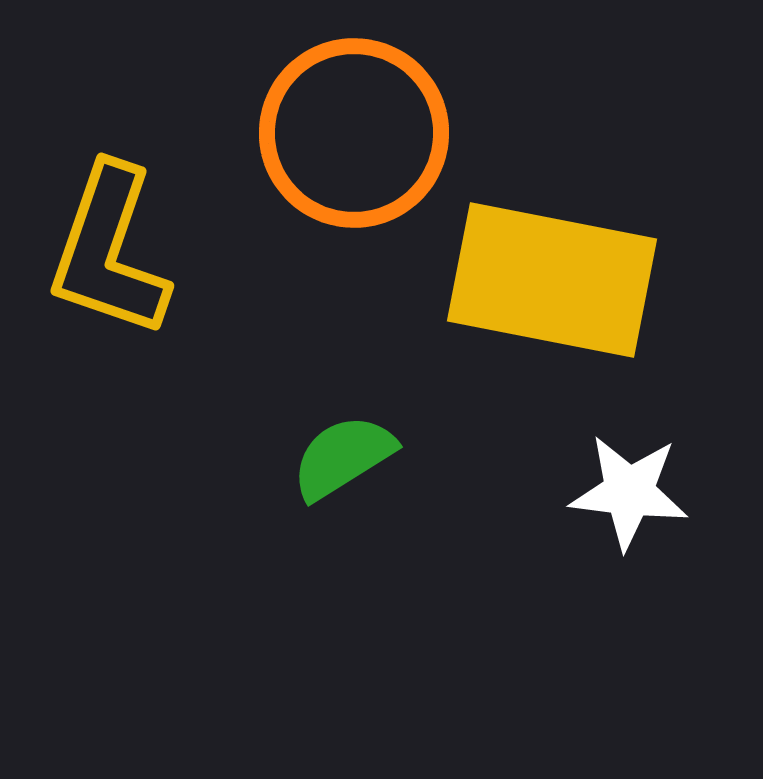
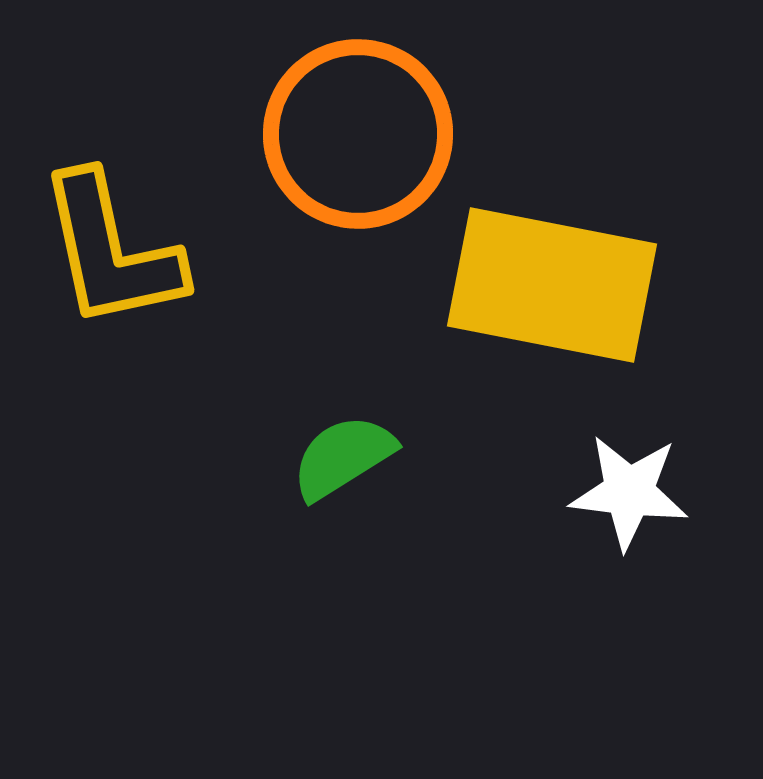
orange circle: moved 4 px right, 1 px down
yellow L-shape: moved 2 px right; rotated 31 degrees counterclockwise
yellow rectangle: moved 5 px down
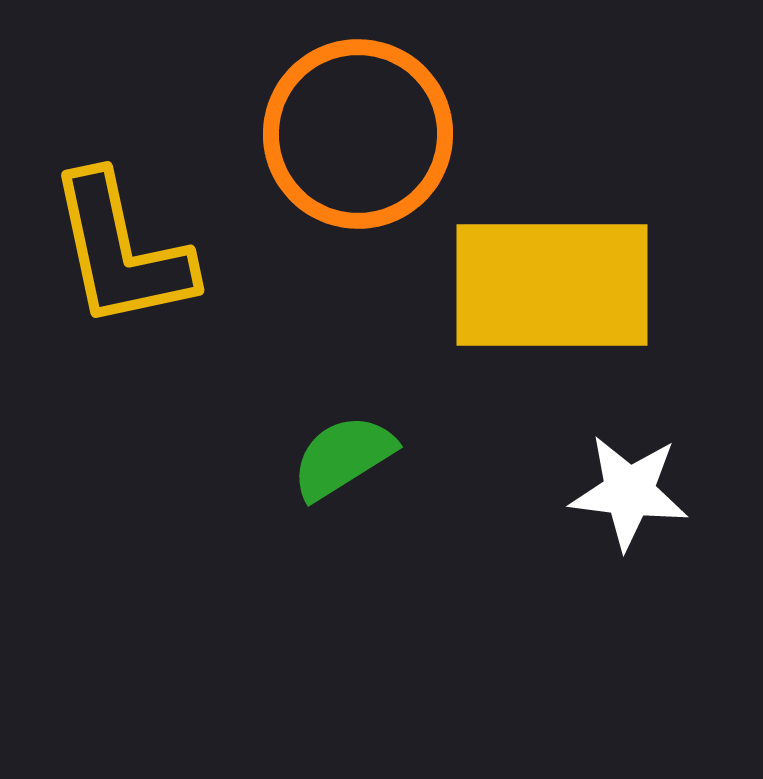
yellow L-shape: moved 10 px right
yellow rectangle: rotated 11 degrees counterclockwise
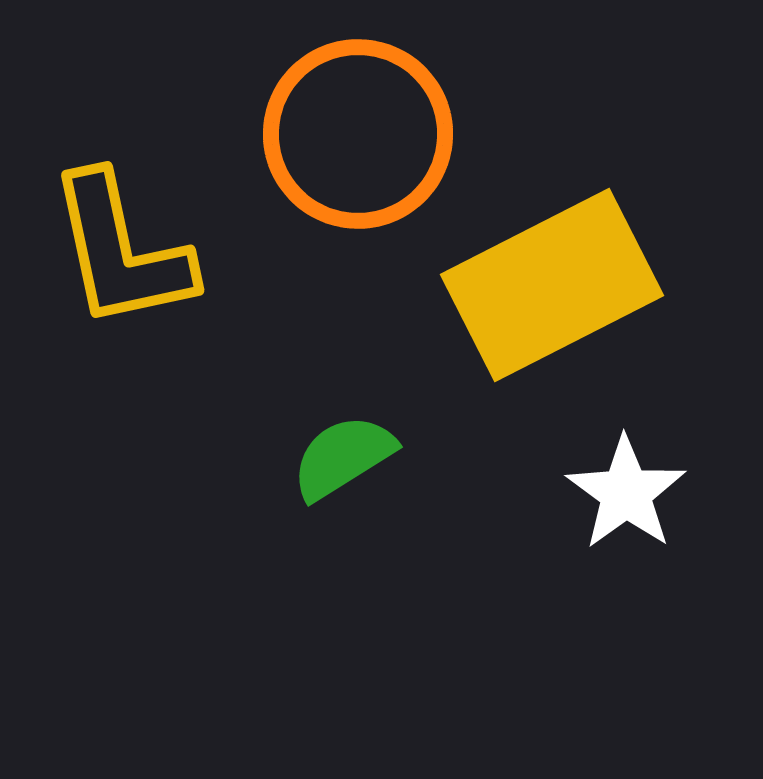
yellow rectangle: rotated 27 degrees counterclockwise
white star: moved 3 px left, 1 px down; rotated 29 degrees clockwise
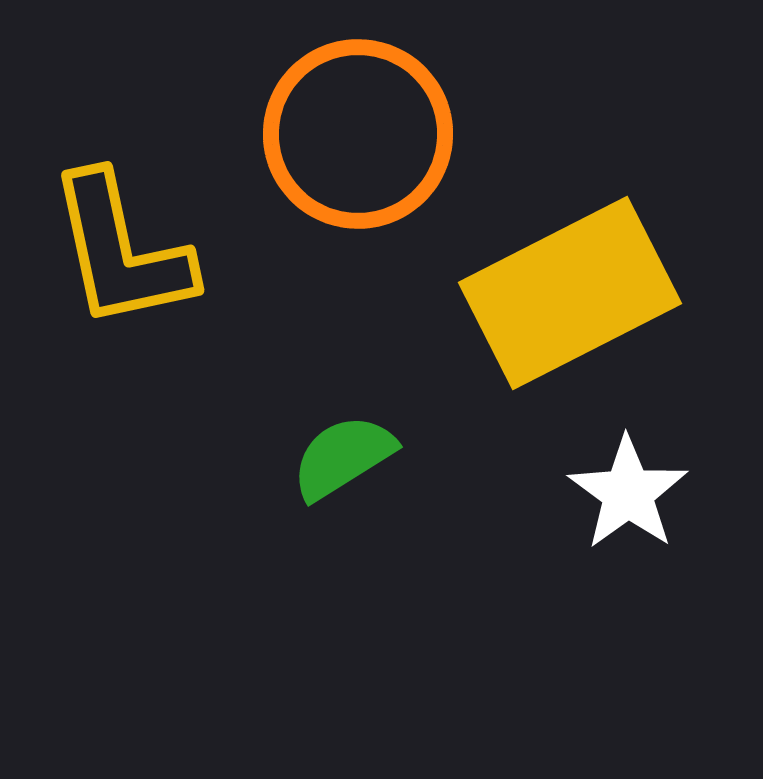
yellow rectangle: moved 18 px right, 8 px down
white star: moved 2 px right
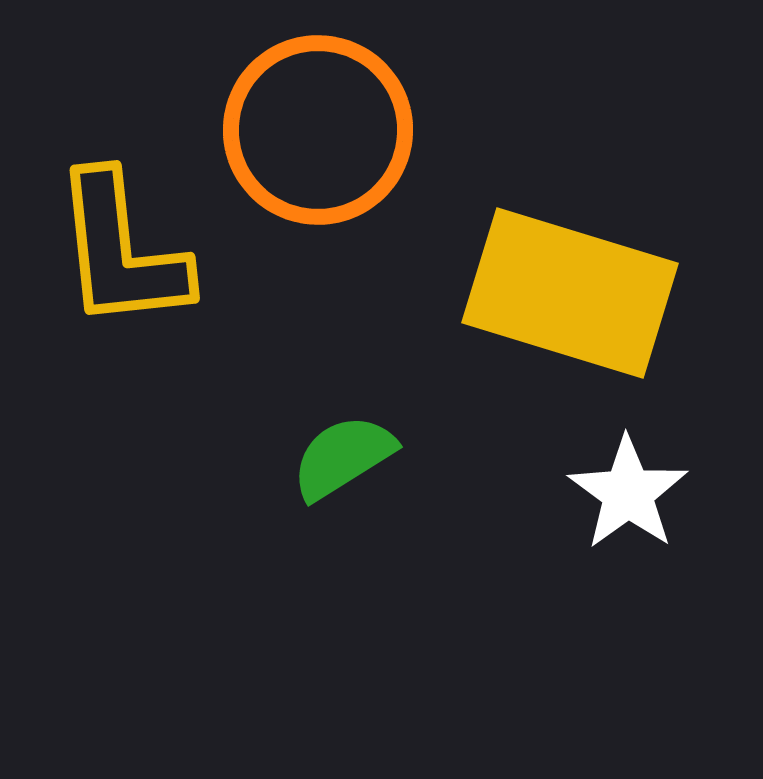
orange circle: moved 40 px left, 4 px up
yellow L-shape: rotated 6 degrees clockwise
yellow rectangle: rotated 44 degrees clockwise
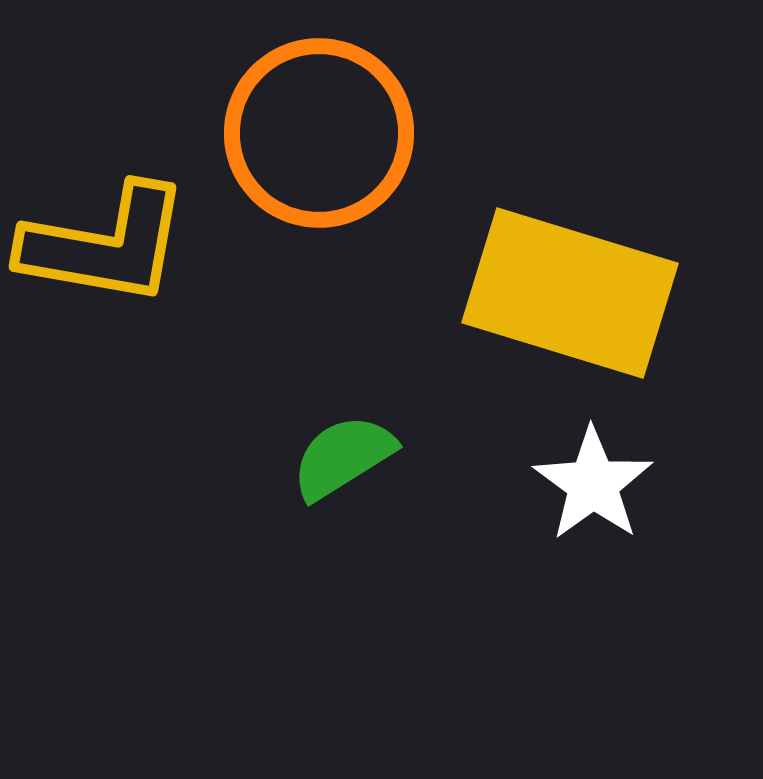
orange circle: moved 1 px right, 3 px down
yellow L-shape: moved 16 px left, 6 px up; rotated 74 degrees counterclockwise
white star: moved 35 px left, 9 px up
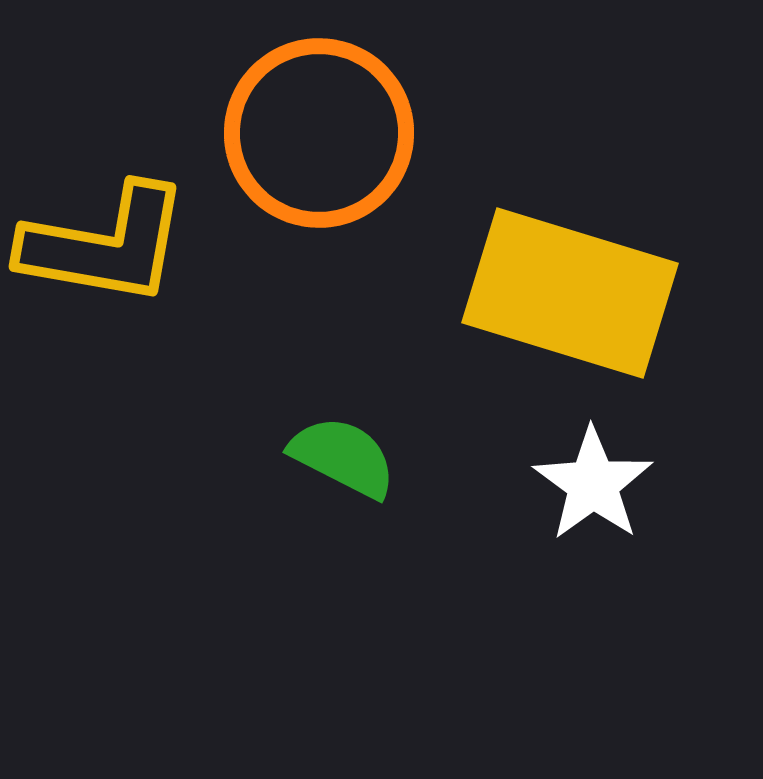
green semicircle: rotated 59 degrees clockwise
